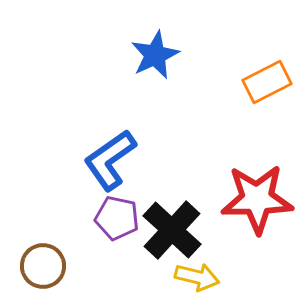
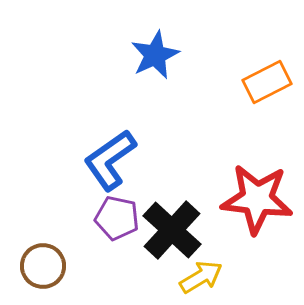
red star: rotated 8 degrees clockwise
yellow arrow: moved 4 px right; rotated 45 degrees counterclockwise
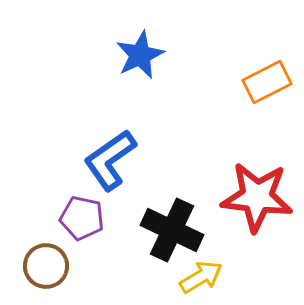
blue star: moved 15 px left
red star: moved 2 px up
purple pentagon: moved 35 px left
black cross: rotated 18 degrees counterclockwise
brown circle: moved 3 px right
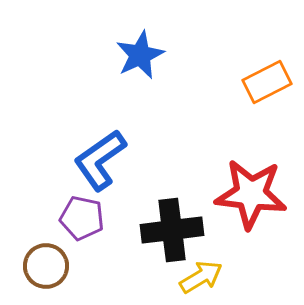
blue L-shape: moved 10 px left
red star: moved 6 px left, 3 px up
black cross: rotated 32 degrees counterclockwise
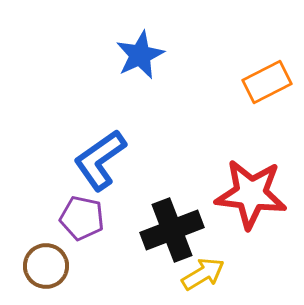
black cross: rotated 14 degrees counterclockwise
yellow arrow: moved 2 px right, 3 px up
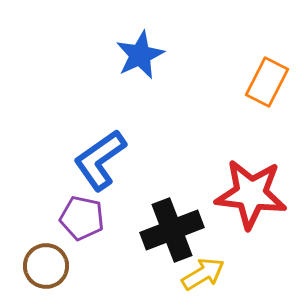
orange rectangle: rotated 36 degrees counterclockwise
